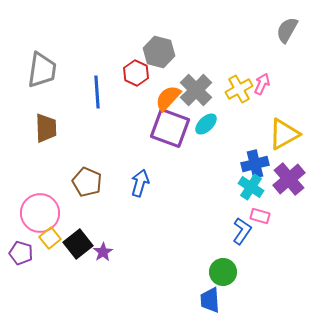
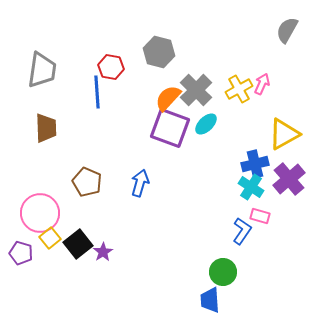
red hexagon: moved 25 px left, 6 px up; rotated 15 degrees counterclockwise
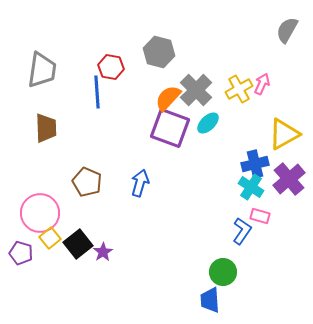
cyan ellipse: moved 2 px right, 1 px up
